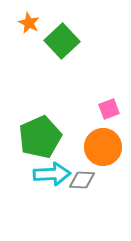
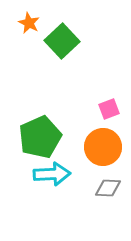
gray diamond: moved 26 px right, 8 px down
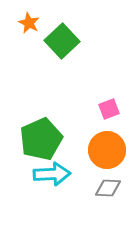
green pentagon: moved 1 px right, 2 px down
orange circle: moved 4 px right, 3 px down
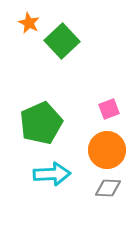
green pentagon: moved 16 px up
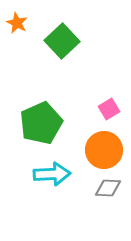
orange star: moved 12 px left
pink square: rotated 10 degrees counterclockwise
orange circle: moved 3 px left
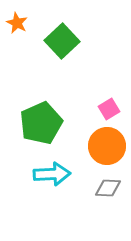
orange circle: moved 3 px right, 4 px up
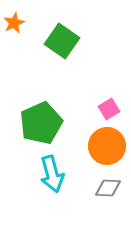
orange star: moved 3 px left; rotated 20 degrees clockwise
green square: rotated 12 degrees counterclockwise
cyan arrow: rotated 78 degrees clockwise
